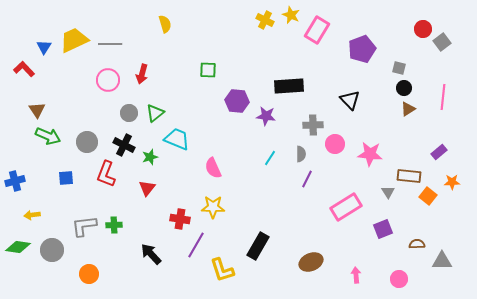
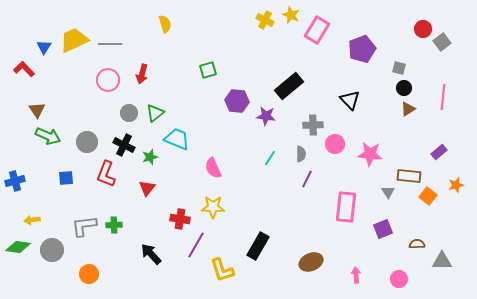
green square at (208, 70): rotated 18 degrees counterclockwise
black rectangle at (289, 86): rotated 36 degrees counterclockwise
orange star at (452, 182): moved 4 px right, 3 px down; rotated 14 degrees counterclockwise
pink rectangle at (346, 207): rotated 52 degrees counterclockwise
yellow arrow at (32, 215): moved 5 px down
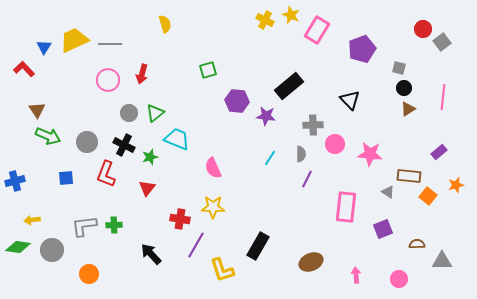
gray triangle at (388, 192): rotated 24 degrees counterclockwise
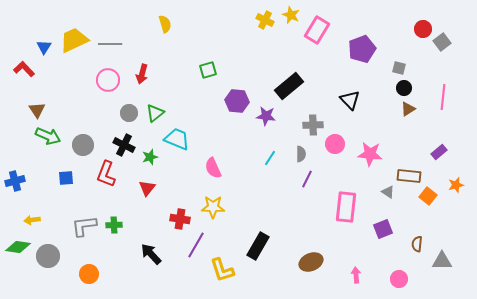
gray circle at (87, 142): moved 4 px left, 3 px down
brown semicircle at (417, 244): rotated 84 degrees counterclockwise
gray circle at (52, 250): moved 4 px left, 6 px down
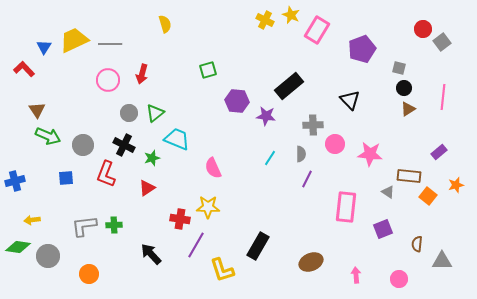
green star at (150, 157): moved 2 px right, 1 px down
red triangle at (147, 188): rotated 18 degrees clockwise
yellow star at (213, 207): moved 5 px left
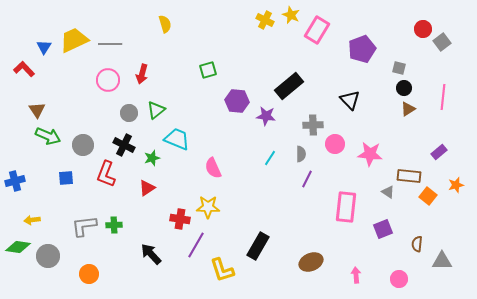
green triangle at (155, 113): moved 1 px right, 3 px up
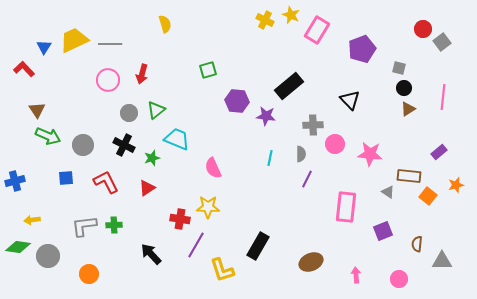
cyan line at (270, 158): rotated 21 degrees counterclockwise
red L-shape at (106, 174): moved 8 px down; rotated 132 degrees clockwise
purple square at (383, 229): moved 2 px down
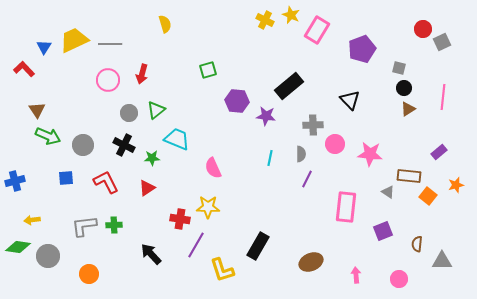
gray square at (442, 42): rotated 12 degrees clockwise
green star at (152, 158): rotated 14 degrees clockwise
